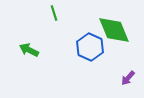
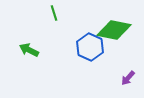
green diamond: rotated 56 degrees counterclockwise
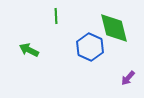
green line: moved 2 px right, 3 px down; rotated 14 degrees clockwise
green diamond: moved 2 px up; rotated 64 degrees clockwise
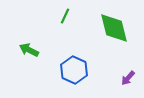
green line: moved 9 px right; rotated 28 degrees clockwise
blue hexagon: moved 16 px left, 23 px down
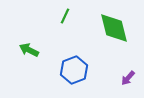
blue hexagon: rotated 16 degrees clockwise
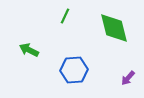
blue hexagon: rotated 16 degrees clockwise
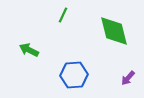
green line: moved 2 px left, 1 px up
green diamond: moved 3 px down
blue hexagon: moved 5 px down
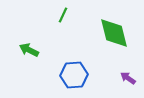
green diamond: moved 2 px down
purple arrow: rotated 84 degrees clockwise
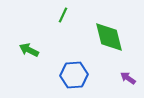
green diamond: moved 5 px left, 4 px down
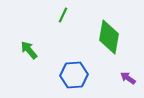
green diamond: rotated 24 degrees clockwise
green arrow: rotated 24 degrees clockwise
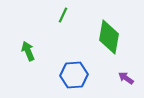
green arrow: moved 1 px left, 1 px down; rotated 18 degrees clockwise
purple arrow: moved 2 px left
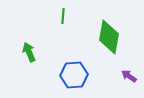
green line: moved 1 px down; rotated 21 degrees counterclockwise
green arrow: moved 1 px right, 1 px down
purple arrow: moved 3 px right, 2 px up
